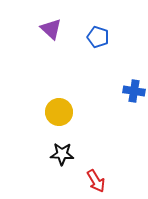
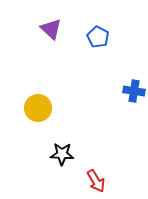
blue pentagon: rotated 10 degrees clockwise
yellow circle: moved 21 px left, 4 px up
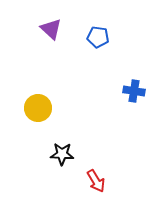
blue pentagon: rotated 20 degrees counterclockwise
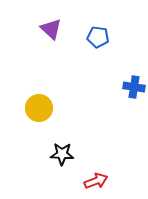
blue cross: moved 4 px up
yellow circle: moved 1 px right
red arrow: rotated 80 degrees counterclockwise
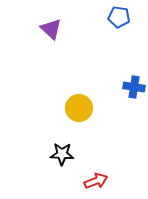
blue pentagon: moved 21 px right, 20 px up
yellow circle: moved 40 px right
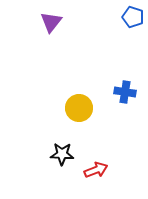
blue pentagon: moved 14 px right; rotated 10 degrees clockwise
purple triangle: moved 7 px up; rotated 25 degrees clockwise
blue cross: moved 9 px left, 5 px down
red arrow: moved 11 px up
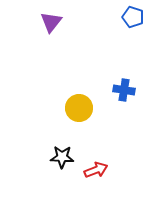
blue cross: moved 1 px left, 2 px up
black star: moved 3 px down
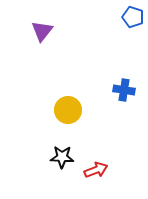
purple triangle: moved 9 px left, 9 px down
yellow circle: moved 11 px left, 2 px down
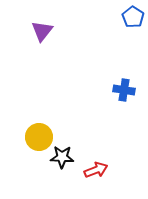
blue pentagon: rotated 15 degrees clockwise
yellow circle: moved 29 px left, 27 px down
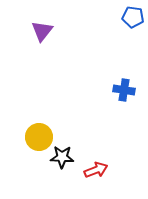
blue pentagon: rotated 25 degrees counterclockwise
